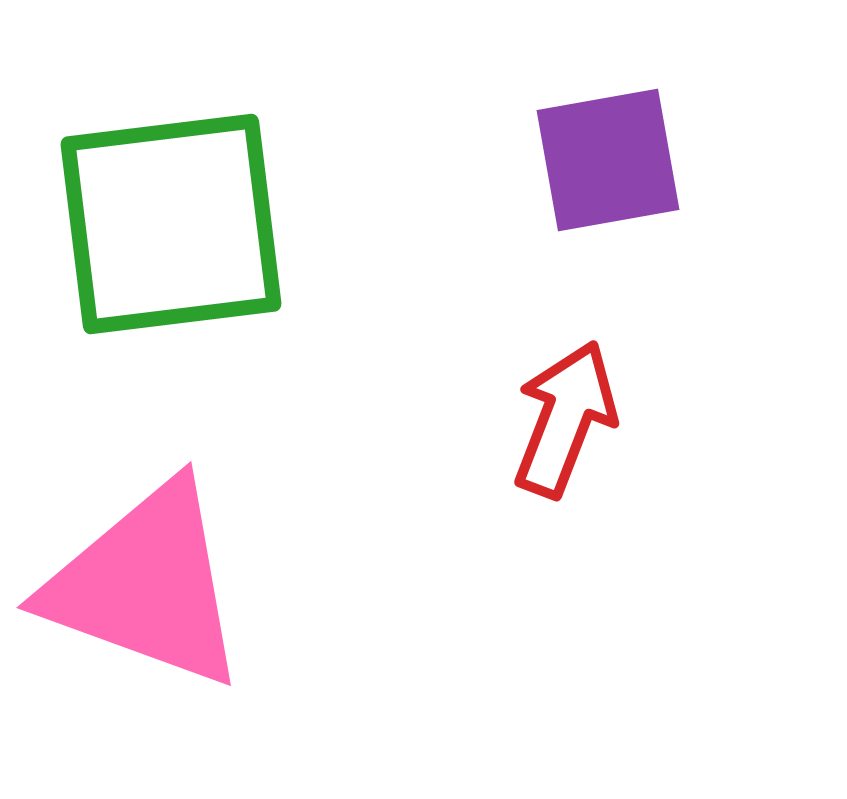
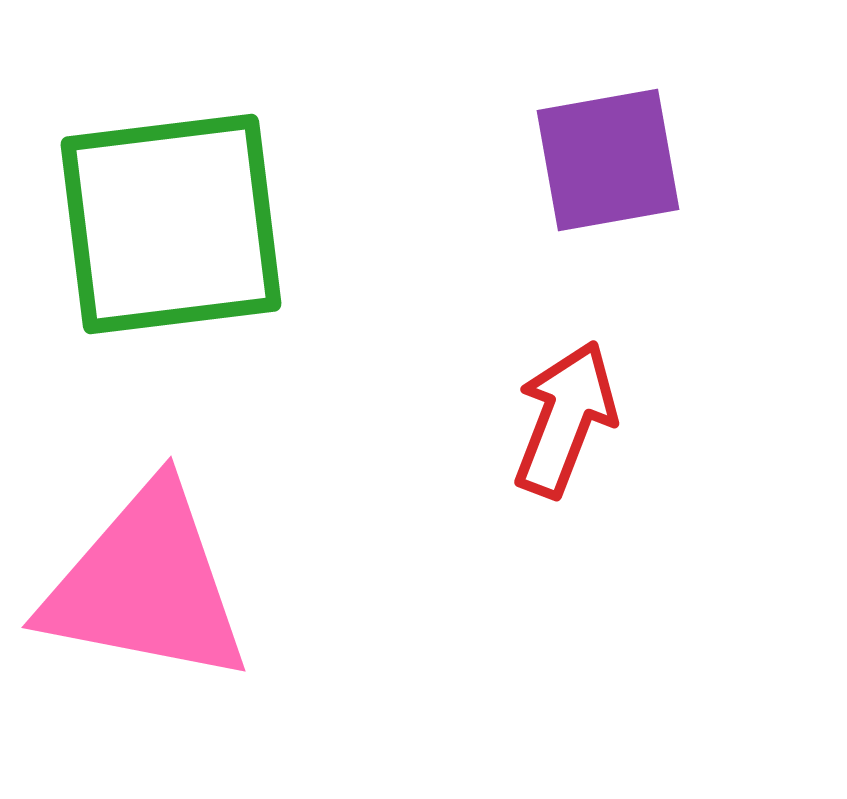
pink triangle: rotated 9 degrees counterclockwise
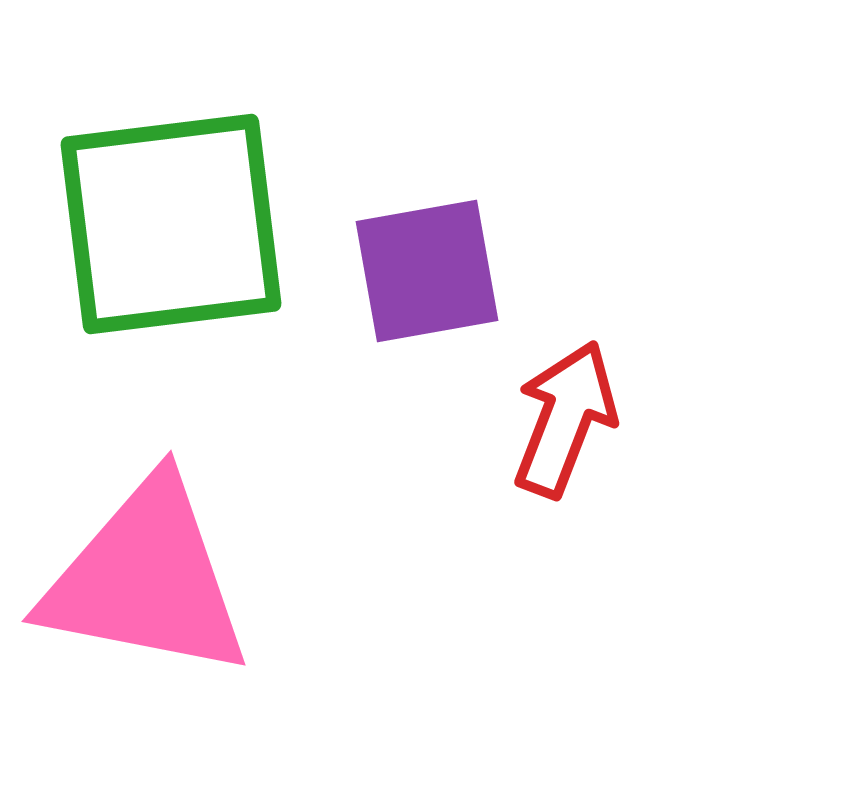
purple square: moved 181 px left, 111 px down
pink triangle: moved 6 px up
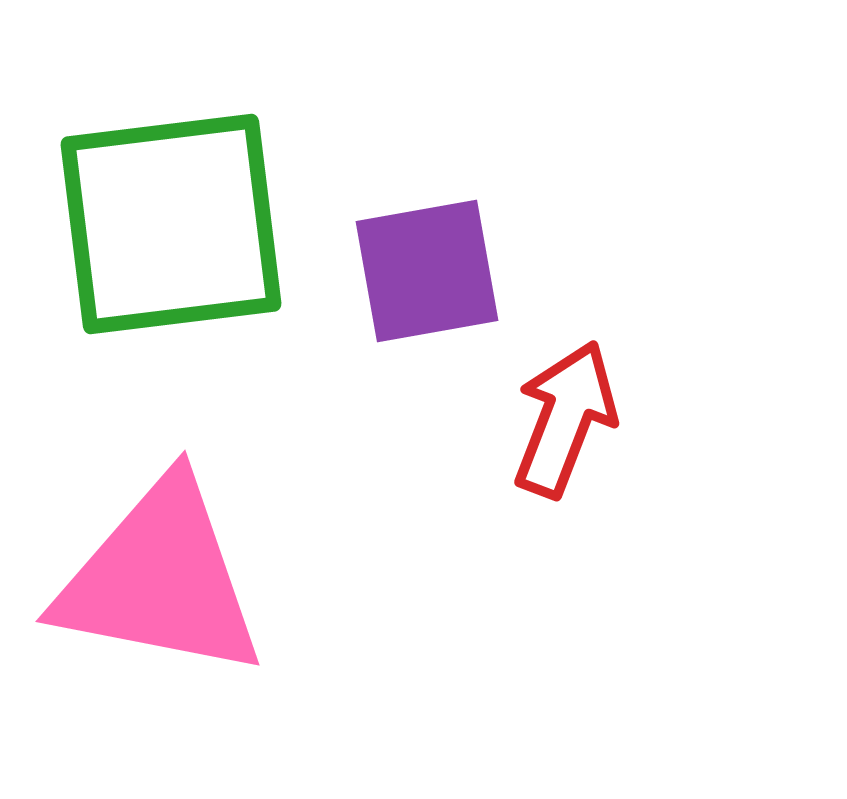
pink triangle: moved 14 px right
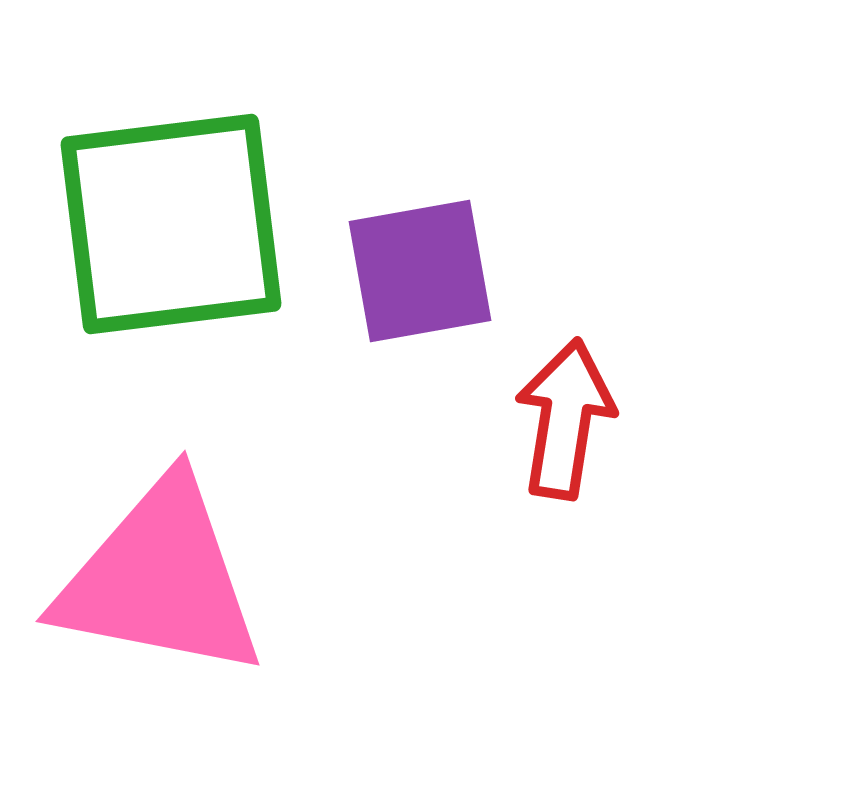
purple square: moved 7 px left
red arrow: rotated 12 degrees counterclockwise
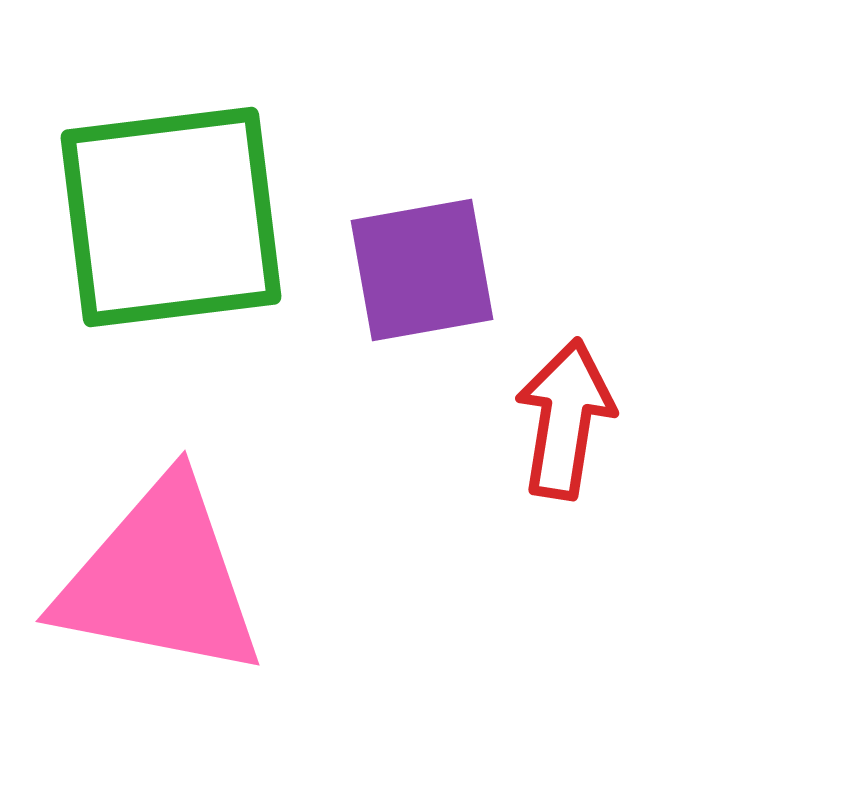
green square: moved 7 px up
purple square: moved 2 px right, 1 px up
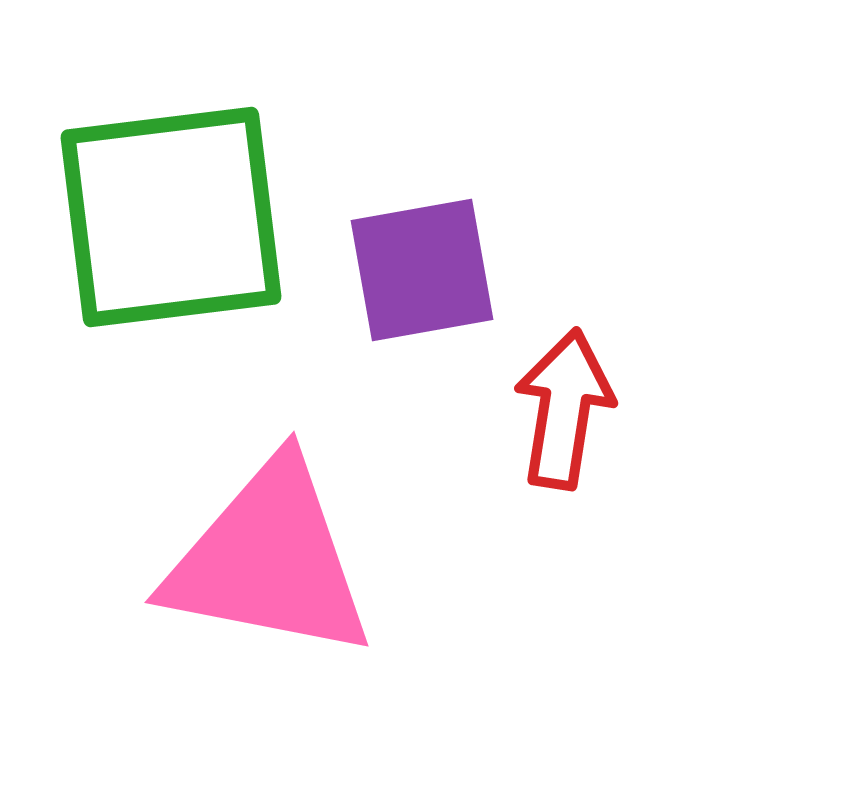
red arrow: moved 1 px left, 10 px up
pink triangle: moved 109 px right, 19 px up
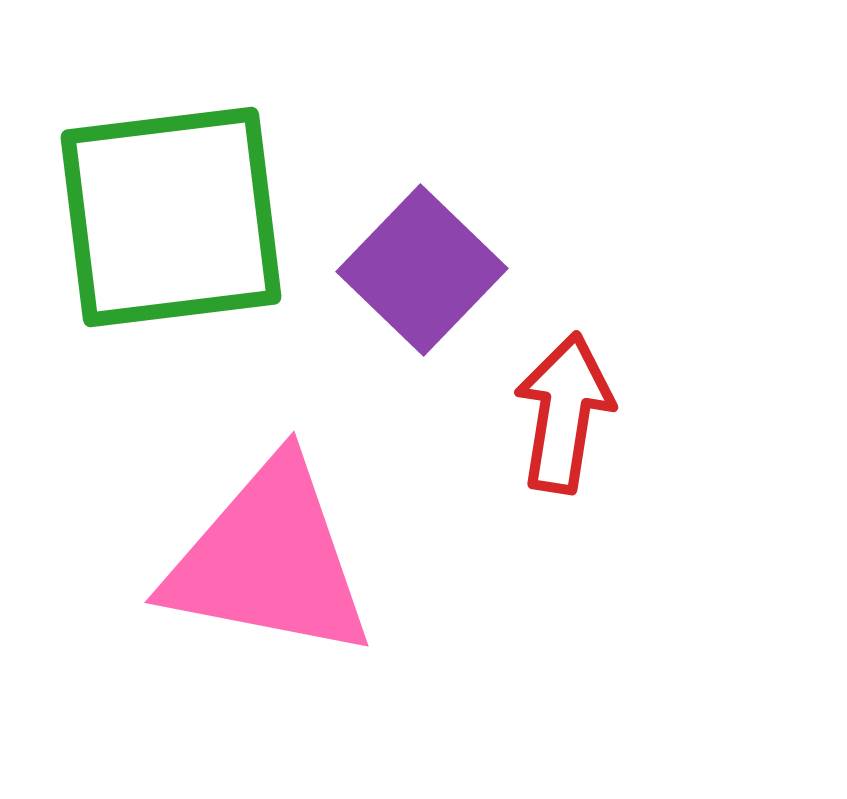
purple square: rotated 36 degrees counterclockwise
red arrow: moved 4 px down
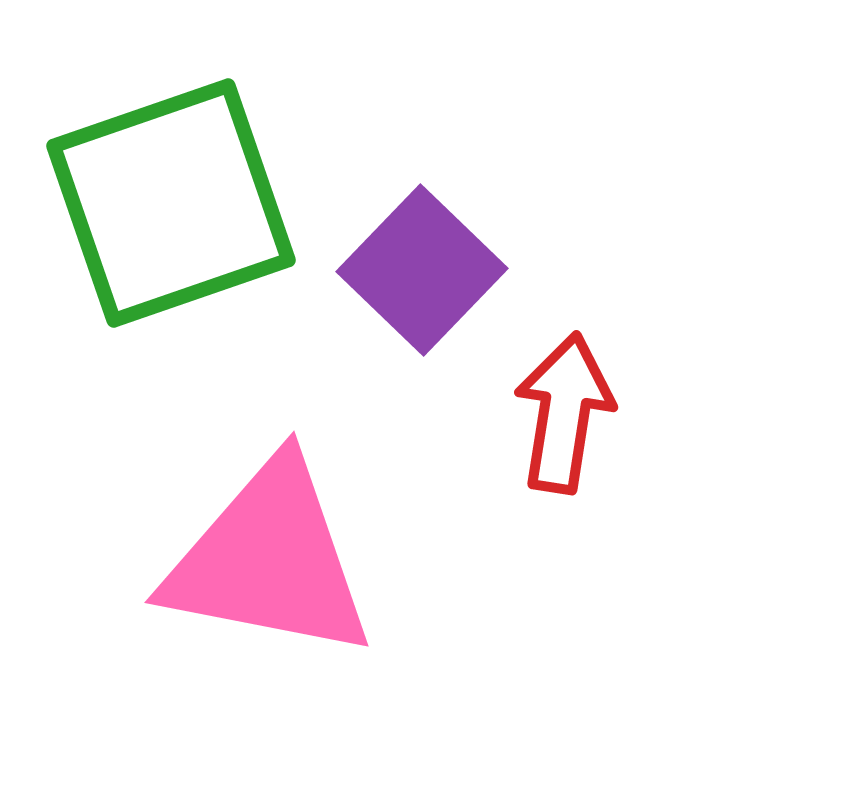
green square: moved 14 px up; rotated 12 degrees counterclockwise
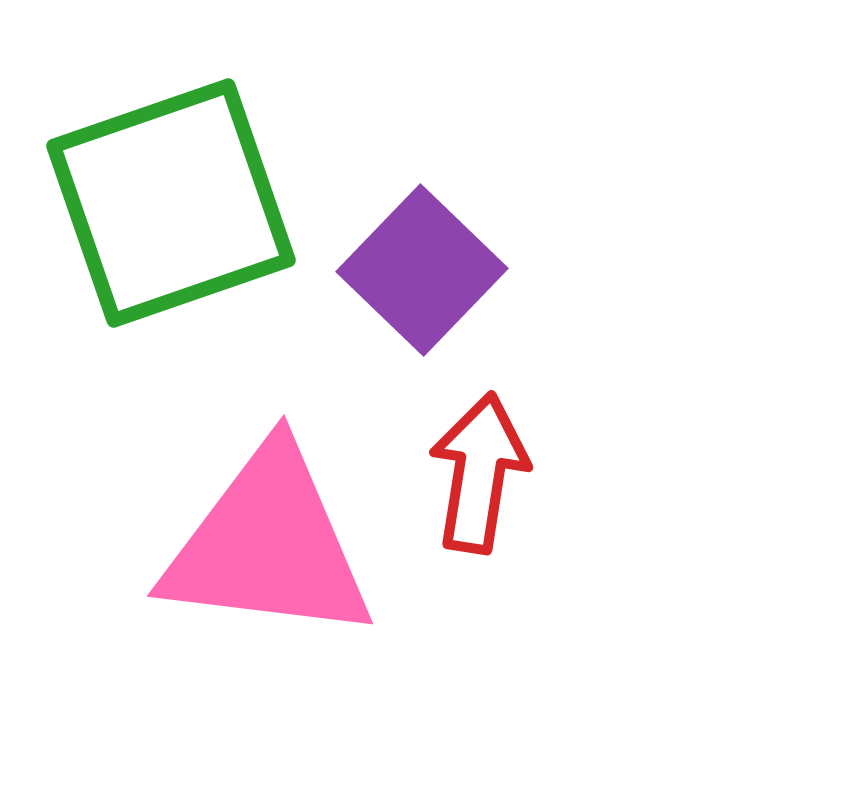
red arrow: moved 85 px left, 60 px down
pink triangle: moved 1 px left, 15 px up; rotated 4 degrees counterclockwise
